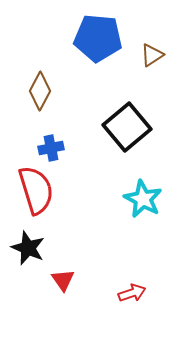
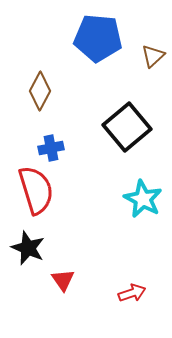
brown triangle: moved 1 px right, 1 px down; rotated 10 degrees counterclockwise
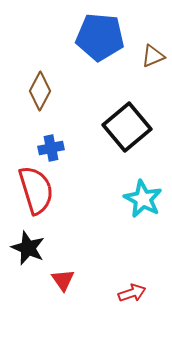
blue pentagon: moved 2 px right, 1 px up
brown triangle: rotated 20 degrees clockwise
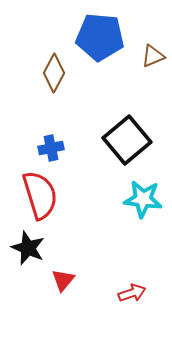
brown diamond: moved 14 px right, 18 px up
black square: moved 13 px down
red semicircle: moved 4 px right, 5 px down
cyan star: rotated 21 degrees counterclockwise
red triangle: rotated 15 degrees clockwise
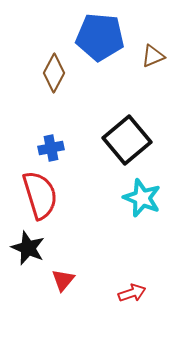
cyan star: moved 1 px left, 1 px up; rotated 15 degrees clockwise
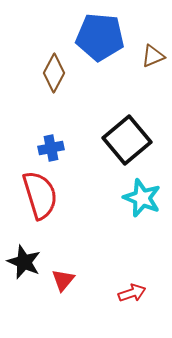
black star: moved 4 px left, 14 px down
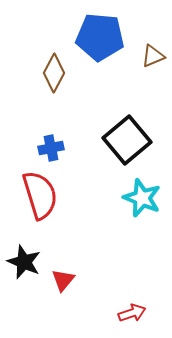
red arrow: moved 20 px down
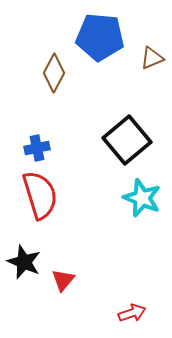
brown triangle: moved 1 px left, 2 px down
blue cross: moved 14 px left
